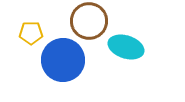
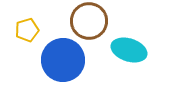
yellow pentagon: moved 4 px left, 3 px up; rotated 15 degrees counterclockwise
cyan ellipse: moved 3 px right, 3 px down
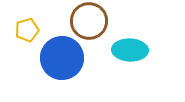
cyan ellipse: moved 1 px right; rotated 16 degrees counterclockwise
blue circle: moved 1 px left, 2 px up
